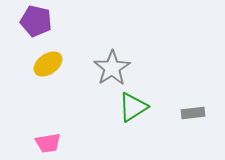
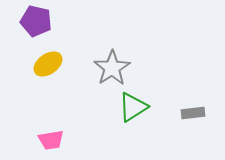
pink trapezoid: moved 3 px right, 3 px up
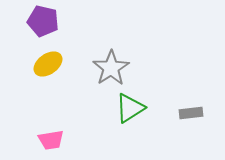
purple pentagon: moved 7 px right
gray star: moved 1 px left
green triangle: moved 3 px left, 1 px down
gray rectangle: moved 2 px left
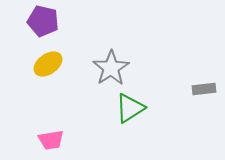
gray rectangle: moved 13 px right, 24 px up
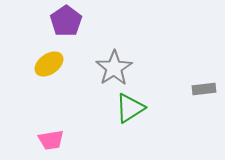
purple pentagon: moved 23 px right; rotated 24 degrees clockwise
yellow ellipse: moved 1 px right
gray star: moved 3 px right
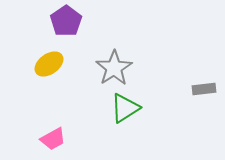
green triangle: moved 5 px left
pink trapezoid: moved 2 px right, 1 px up; rotated 20 degrees counterclockwise
